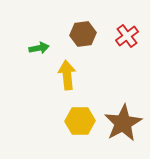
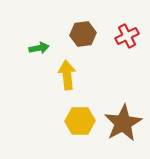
red cross: rotated 10 degrees clockwise
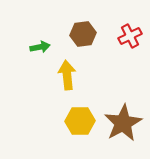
red cross: moved 3 px right
green arrow: moved 1 px right, 1 px up
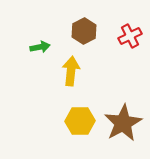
brown hexagon: moved 1 px right, 3 px up; rotated 20 degrees counterclockwise
yellow arrow: moved 4 px right, 4 px up; rotated 12 degrees clockwise
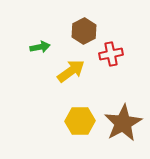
red cross: moved 19 px left, 18 px down; rotated 15 degrees clockwise
yellow arrow: rotated 48 degrees clockwise
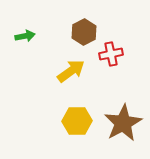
brown hexagon: moved 1 px down
green arrow: moved 15 px left, 11 px up
yellow hexagon: moved 3 px left
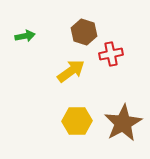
brown hexagon: rotated 15 degrees counterclockwise
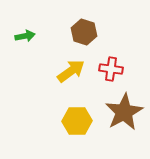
red cross: moved 15 px down; rotated 20 degrees clockwise
brown star: moved 1 px right, 11 px up
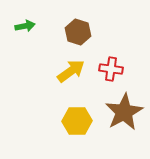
brown hexagon: moved 6 px left
green arrow: moved 10 px up
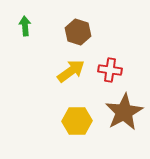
green arrow: rotated 84 degrees counterclockwise
red cross: moved 1 px left, 1 px down
